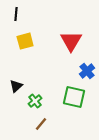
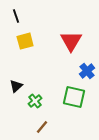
black line: moved 2 px down; rotated 24 degrees counterclockwise
brown line: moved 1 px right, 3 px down
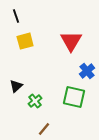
brown line: moved 2 px right, 2 px down
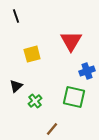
yellow square: moved 7 px right, 13 px down
blue cross: rotated 21 degrees clockwise
brown line: moved 8 px right
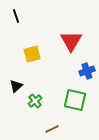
green square: moved 1 px right, 3 px down
brown line: rotated 24 degrees clockwise
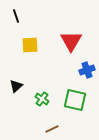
yellow square: moved 2 px left, 9 px up; rotated 12 degrees clockwise
blue cross: moved 1 px up
green cross: moved 7 px right, 2 px up; rotated 16 degrees counterclockwise
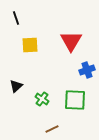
black line: moved 2 px down
green square: rotated 10 degrees counterclockwise
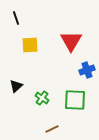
green cross: moved 1 px up
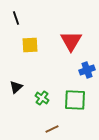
black triangle: moved 1 px down
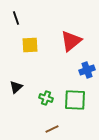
red triangle: rotated 20 degrees clockwise
green cross: moved 4 px right; rotated 16 degrees counterclockwise
